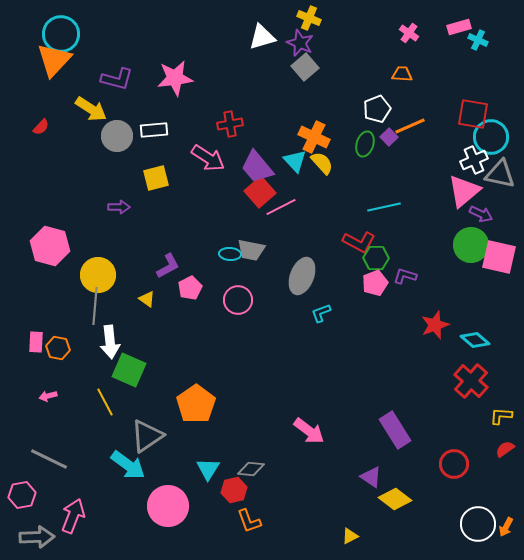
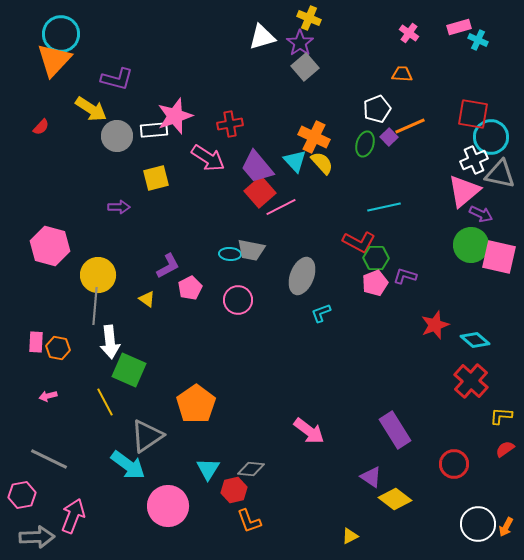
purple star at (300, 43): rotated 12 degrees clockwise
pink star at (175, 78): moved 38 px down; rotated 12 degrees counterclockwise
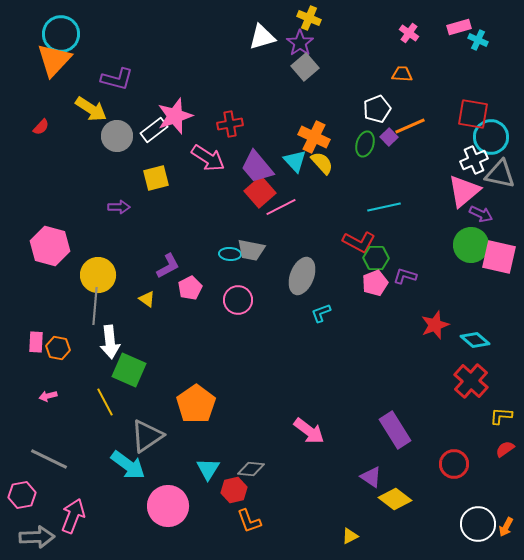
white rectangle at (154, 130): rotated 32 degrees counterclockwise
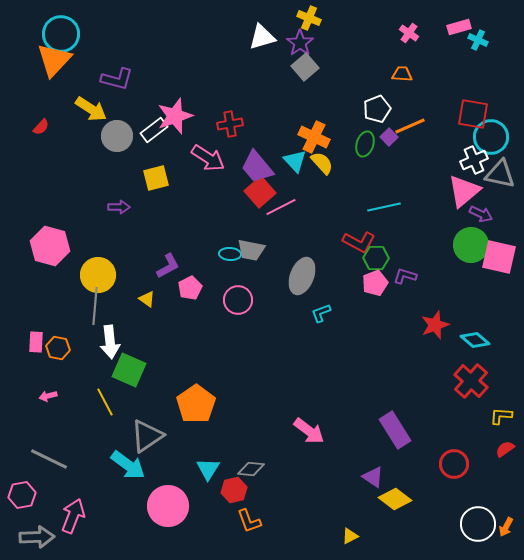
purple triangle at (371, 477): moved 2 px right
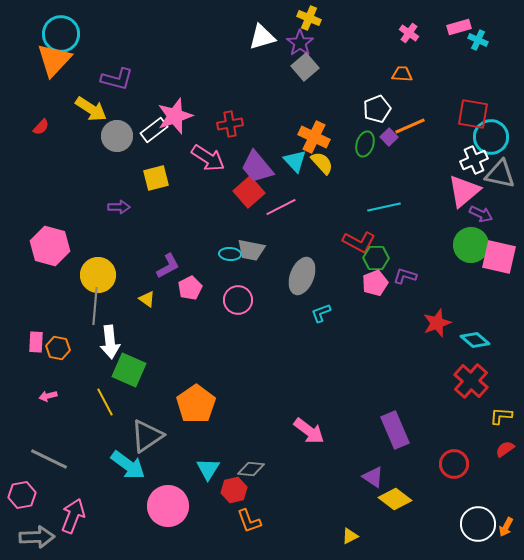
red square at (260, 192): moved 11 px left
red star at (435, 325): moved 2 px right, 2 px up
purple rectangle at (395, 430): rotated 9 degrees clockwise
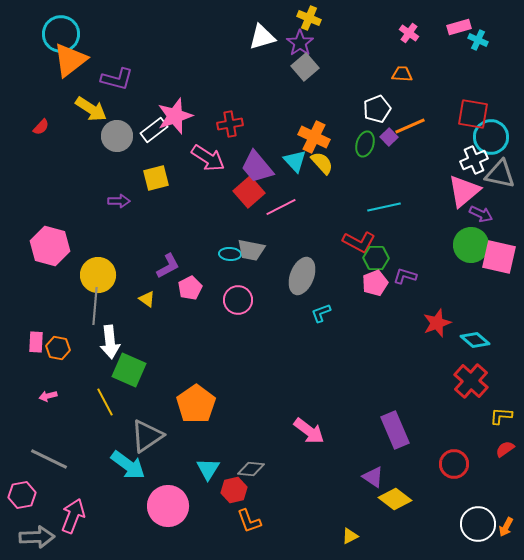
orange triangle at (54, 60): moved 16 px right; rotated 9 degrees clockwise
purple arrow at (119, 207): moved 6 px up
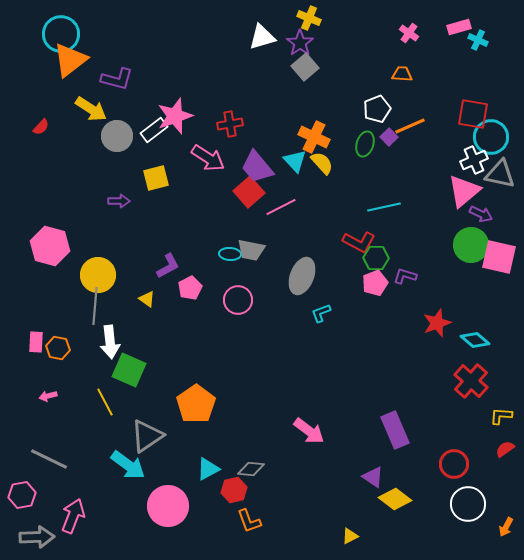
cyan triangle at (208, 469): rotated 30 degrees clockwise
white circle at (478, 524): moved 10 px left, 20 px up
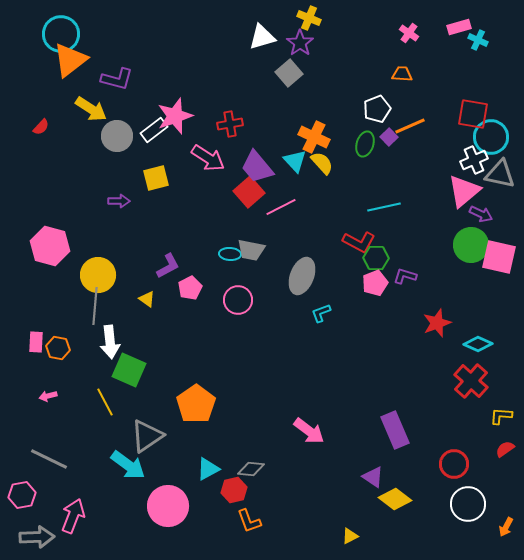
gray square at (305, 67): moved 16 px left, 6 px down
cyan diamond at (475, 340): moved 3 px right, 4 px down; rotated 16 degrees counterclockwise
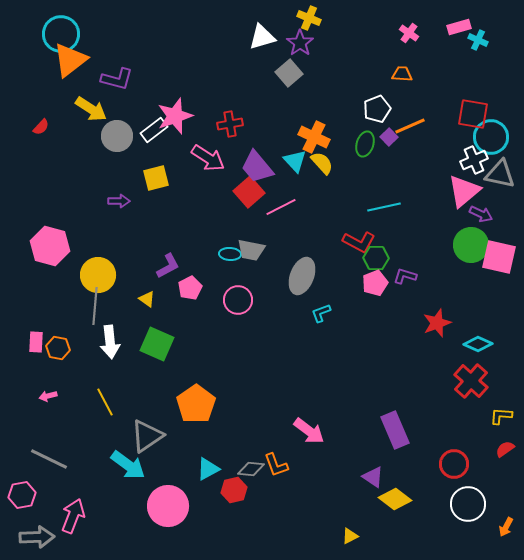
green square at (129, 370): moved 28 px right, 26 px up
orange L-shape at (249, 521): moved 27 px right, 56 px up
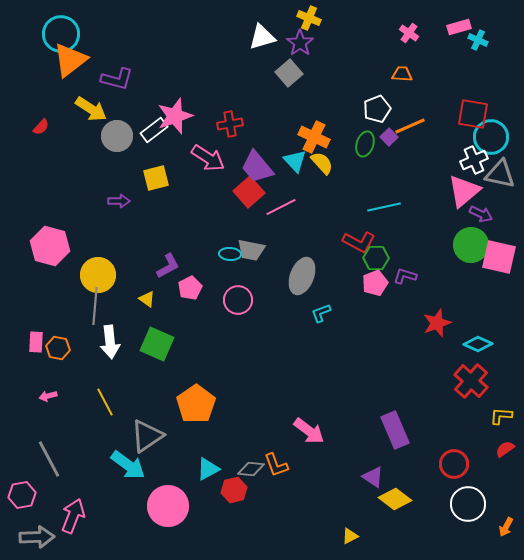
gray line at (49, 459): rotated 36 degrees clockwise
